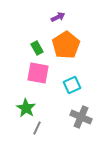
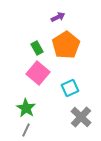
pink square: rotated 30 degrees clockwise
cyan square: moved 2 px left, 3 px down
gray cross: rotated 20 degrees clockwise
gray line: moved 11 px left, 2 px down
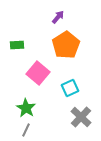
purple arrow: rotated 24 degrees counterclockwise
green rectangle: moved 20 px left, 3 px up; rotated 64 degrees counterclockwise
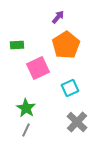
pink square: moved 5 px up; rotated 25 degrees clockwise
gray cross: moved 4 px left, 5 px down
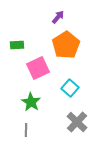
cyan square: rotated 24 degrees counterclockwise
green star: moved 5 px right, 6 px up
gray line: rotated 24 degrees counterclockwise
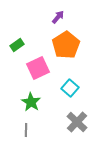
green rectangle: rotated 32 degrees counterclockwise
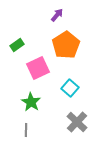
purple arrow: moved 1 px left, 2 px up
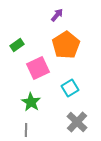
cyan square: rotated 18 degrees clockwise
